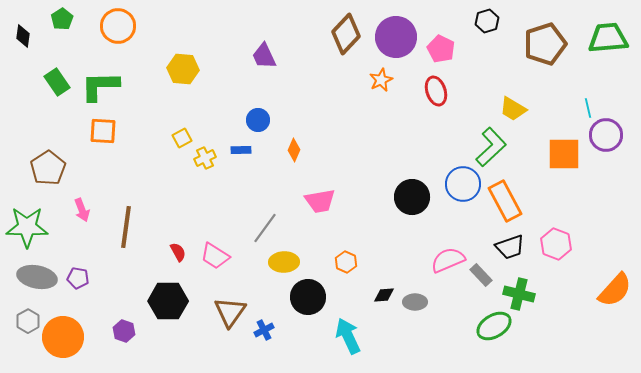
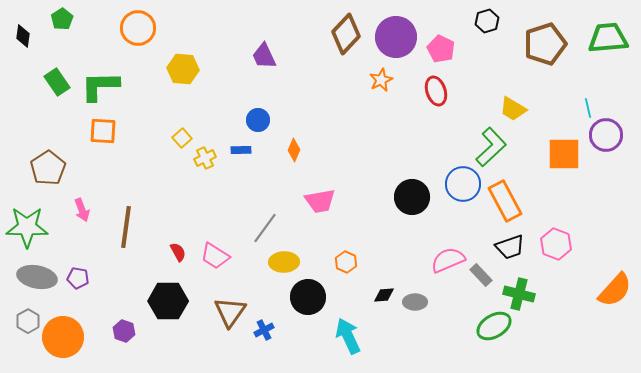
orange circle at (118, 26): moved 20 px right, 2 px down
yellow square at (182, 138): rotated 12 degrees counterclockwise
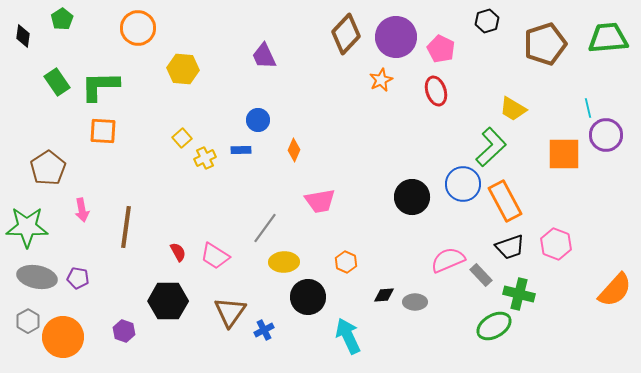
pink arrow at (82, 210): rotated 10 degrees clockwise
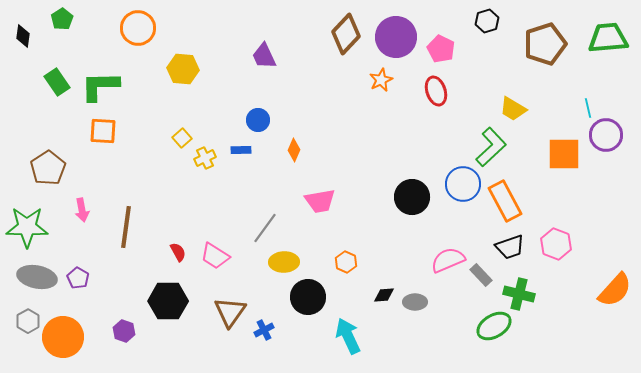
purple pentagon at (78, 278): rotated 20 degrees clockwise
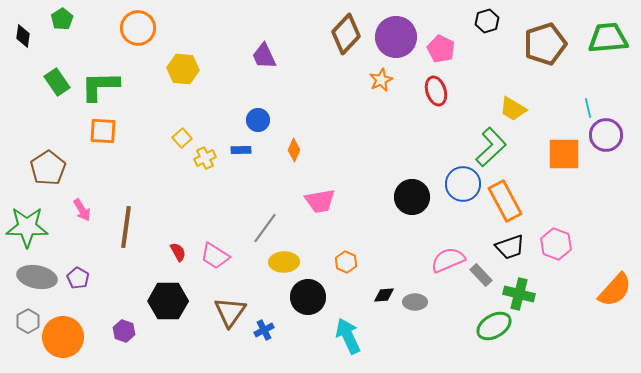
pink arrow at (82, 210): rotated 20 degrees counterclockwise
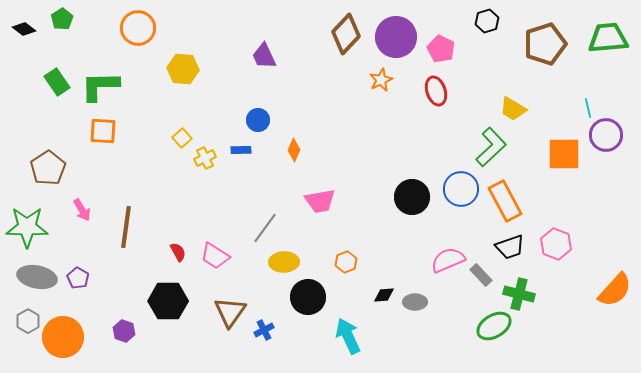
black diamond at (23, 36): moved 1 px right, 7 px up; rotated 60 degrees counterclockwise
blue circle at (463, 184): moved 2 px left, 5 px down
orange hexagon at (346, 262): rotated 15 degrees clockwise
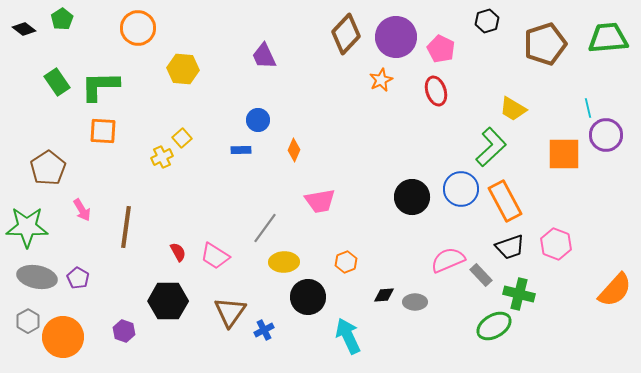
yellow cross at (205, 158): moved 43 px left, 1 px up
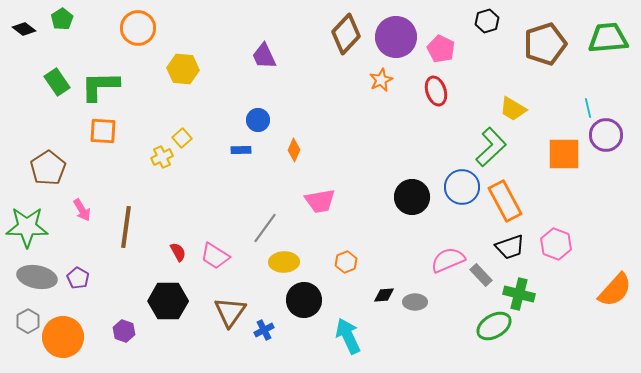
blue circle at (461, 189): moved 1 px right, 2 px up
black circle at (308, 297): moved 4 px left, 3 px down
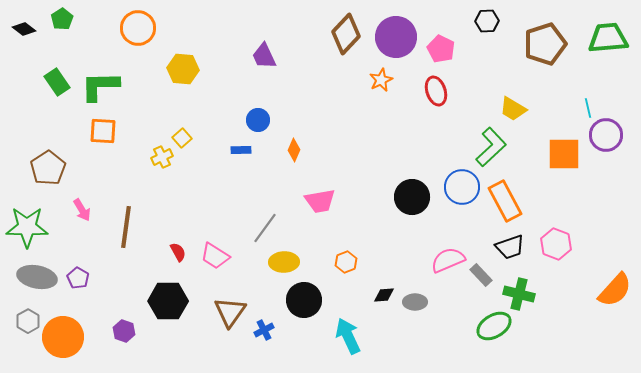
black hexagon at (487, 21): rotated 15 degrees clockwise
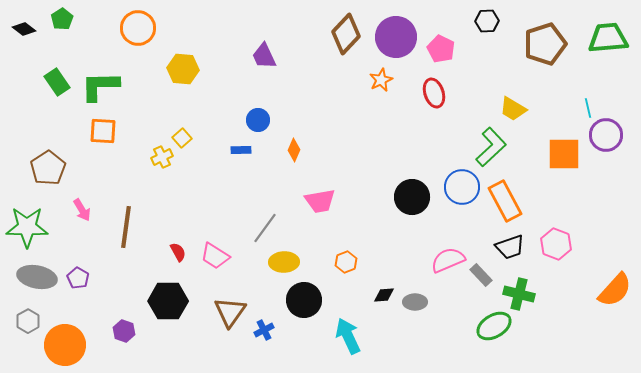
red ellipse at (436, 91): moved 2 px left, 2 px down
orange circle at (63, 337): moved 2 px right, 8 px down
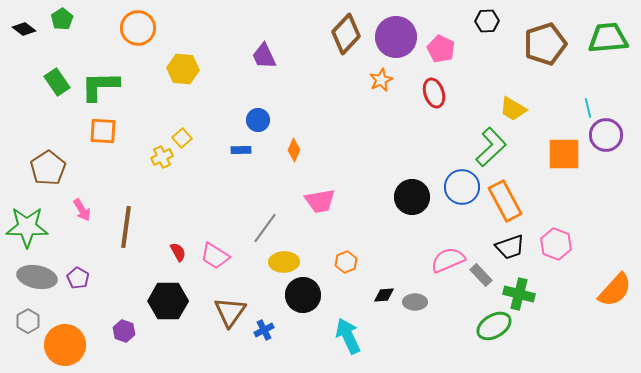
black circle at (304, 300): moved 1 px left, 5 px up
